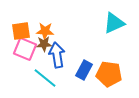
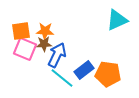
cyan triangle: moved 3 px right, 3 px up
blue arrow: rotated 35 degrees clockwise
blue rectangle: rotated 24 degrees clockwise
orange pentagon: moved 1 px left
cyan line: moved 17 px right
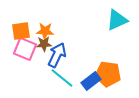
blue rectangle: moved 7 px right, 11 px down
